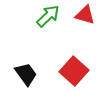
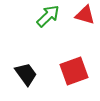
red square: rotated 28 degrees clockwise
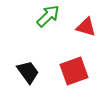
red triangle: moved 1 px right, 12 px down
black trapezoid: moved 2 px right, 2 px up
